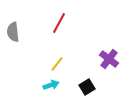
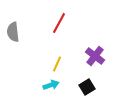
purple cross: moved 14 px left, 3 px up
yellow line: rotated 14 degrees counterclockwise
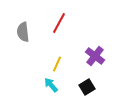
gray semicircle: moved 10 px right
cyan arrow: rotated 112 degrees counterclockwise
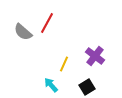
red line: moved 12 px left
gray semicircle: rotated 42 degrees counterclockwise
yellow line: moved 7 px right
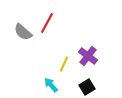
purple cross: moved 7 px left
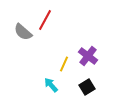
red line: moved 2 px left, 3 px up
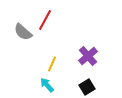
purple cross: rotated 12 degrees clockwise
yellow line: moved 12 px left
cyan arrow: moved 4 px left
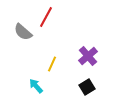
red line: moved 1 px right, 3 px up
cyan arrow: moved 11 px left, 1 px down
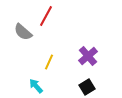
red line: moved 1 px up
yellow line: moved 3 px left, 2 px up
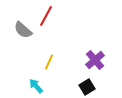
gray semicircle: moved 2 px up
purple cross: moved 7 px right, 4 px down
